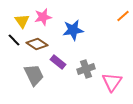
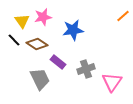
gray trapezoid: moved 6 px right, 4 px down
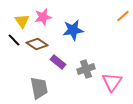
gray trapezoid: moved 1 px left, 9 px down; rotated 15 degrees clockwise
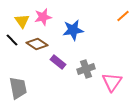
black line: moved 2 px left
gray trapezoid: moved 21 px left
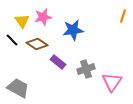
orange line: rotated 32 degrees counterclockwise
gray trapezoid: rotated 50 degrees counterclockwise
